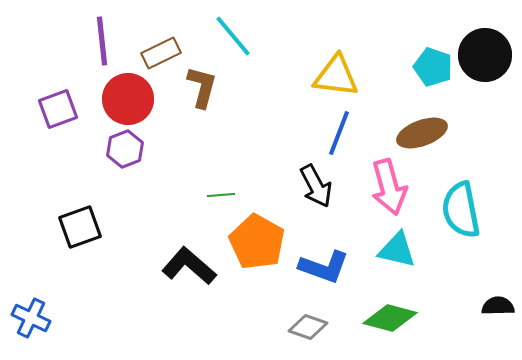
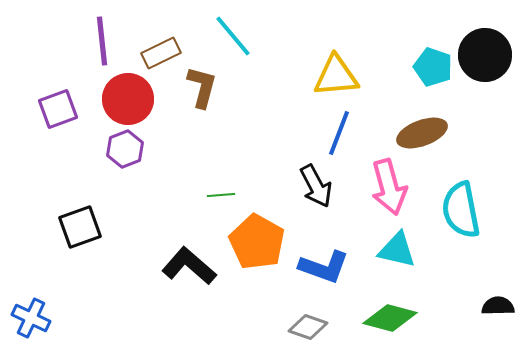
yellow triangle: rotated 12 degrees counterclockwise
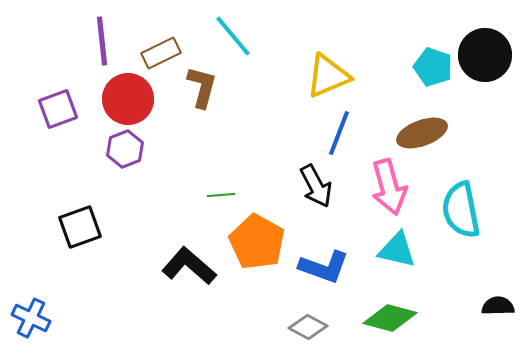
yellow triangle: moved 8 px left; rotated 18 degrees counterclockwise
gray diamond: rotated 9 degrees clockwise
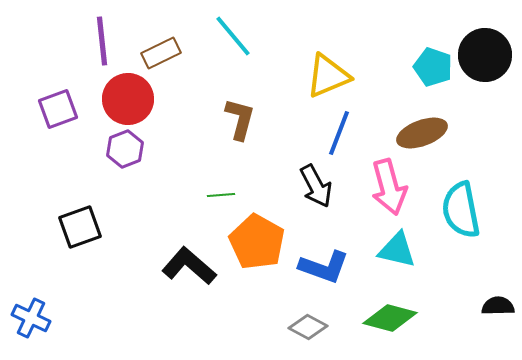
brown L-shape: moved 38 px right, 32 px down
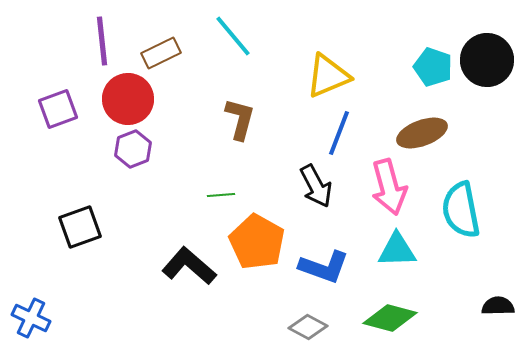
black circle: moved 2 px right, 5 px down
purple hexagon: moved 8 px right
cyan triangle: rotated 15 degrees counterclockwise
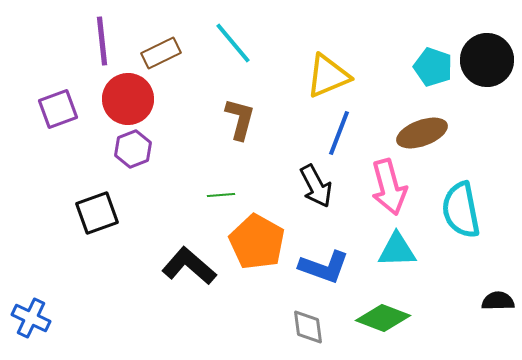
cyan line: moved 7 px down
black square: moved 17 px right, 14 px up
black semicircle: moved 5 px up
green diamond: moved 7 px left; rotated 6 degrees clockwise
gray diamond: rotated 54 degrees clockwise
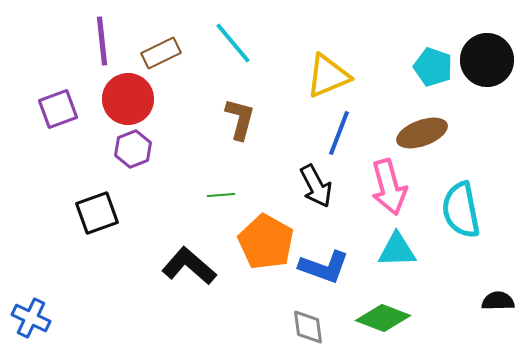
orange pentagon: moved 9 px right
